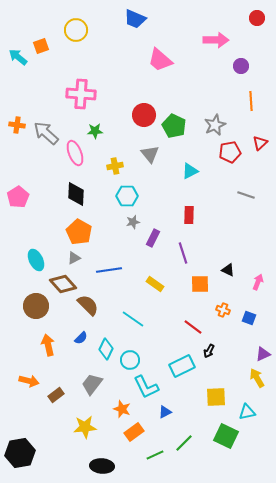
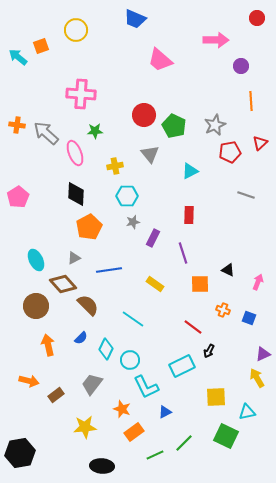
orange pentagon at (79, 232): moved 10 px right, 5 px up; rotated 15 degrees clockwise
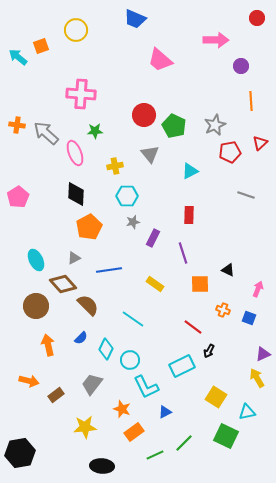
pink arrow at (258, 282): moved 7 px down
yellow square at (216, 397): rotated 35 degrees clockwise
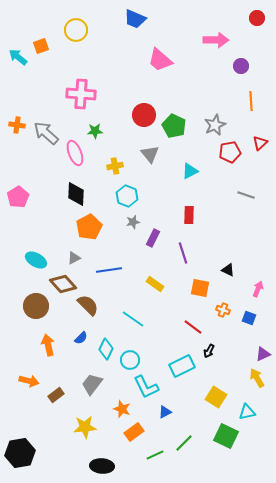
cyan hexagon at (127, 196): rotated 20 degrees clockwise
cyan ellipse at (36, 260): rotated 35 degrees counterclockwise
orange square at (200, 284): moved 4 px down; rotated 12 degrees clockwise
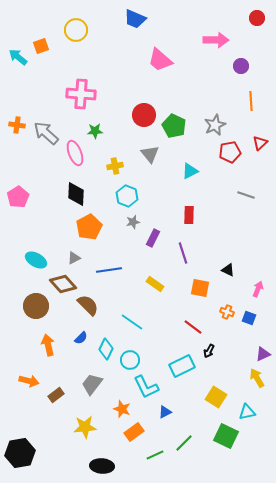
orange cross at (223, 310): moved 4 px right, 2 px down
cyan line at (133, 319): moved 1 px left, 3 px down
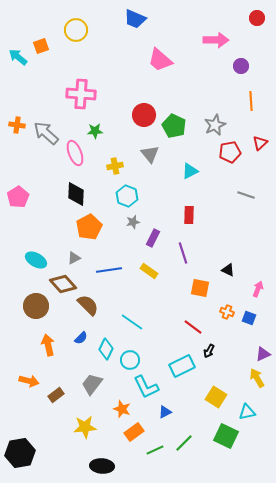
yellow rectangle at (155, 284): moved 6 px left, 13 px up
green line at (155, 455): moved 5 px up
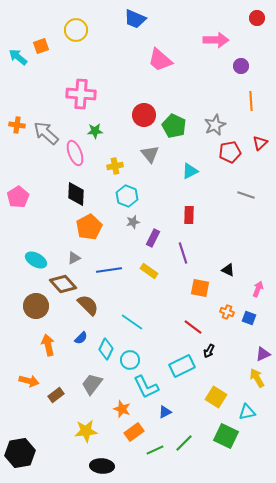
yellow star at (85, 427): moved 1 px right, 4 px down
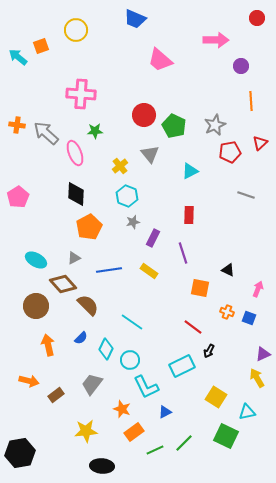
yellow cross at (115, 166): moved 5 px right; rotated 28 degrees counterclockwise
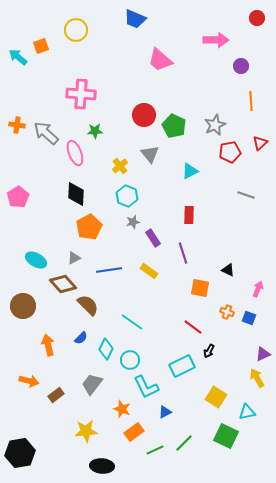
purple rectangle at (153, 238): rotated 60 degrees counterclockwise
brown circle at (36, 306): moved 13 px left
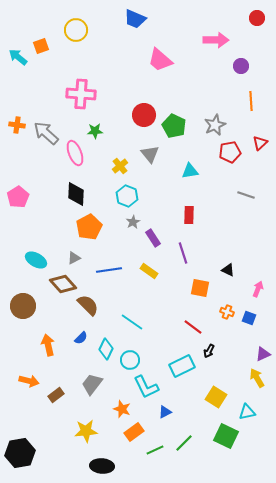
cyan triangle at (190, 171): rotated 18 degrees clockwise
gray star at (133, 222): rotated 16 degrees counterclockwise
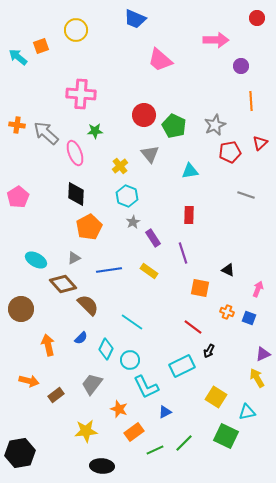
brown circle at (23, 306): moved 2 px left, 3 px down
orange star at (122, 409): moved 3 px left
